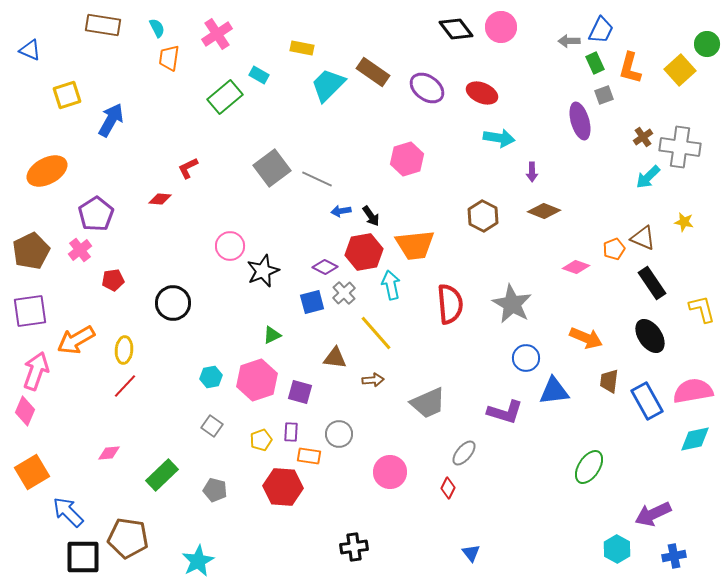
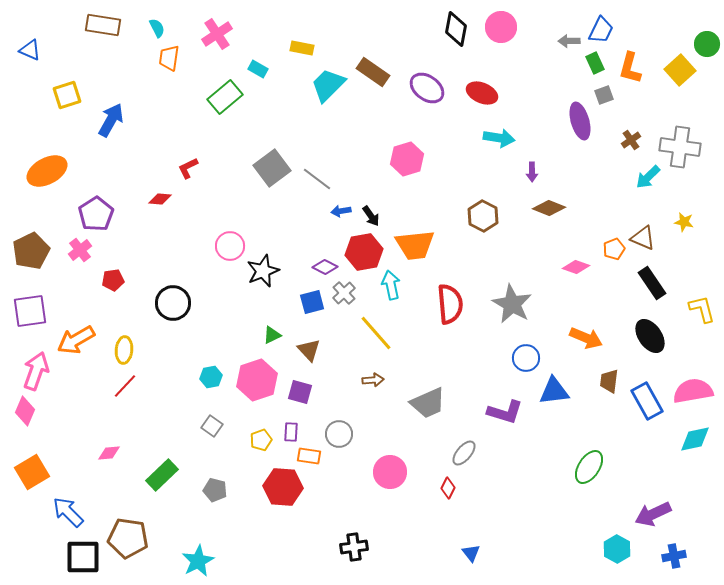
black diamond at (456, 29): rotated 48 degrees clockwise
cyan rectangle at (259, 75): moved 1 px left, 6 px up
brown cross at (643, 137): moved 12 px left, 3 px down
gray line at (317, 179): rotated 12 degrees clockwise
brown diamond at (544, 211): moved 5 px right, 3 px up
brown triangle at (335, 358): moved 26 px left, 8 px up; rotated 40 degrees clockwise
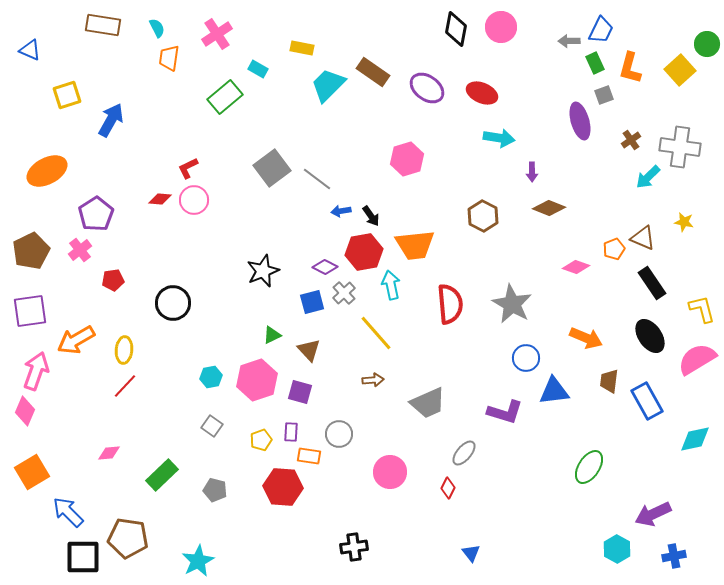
pink circle at (230, 246): moved 36 px left, 46 px up
pink semicircle at (693, 391): moved 4 px right, 32 px up; rotated 21 degrees counterclockwise
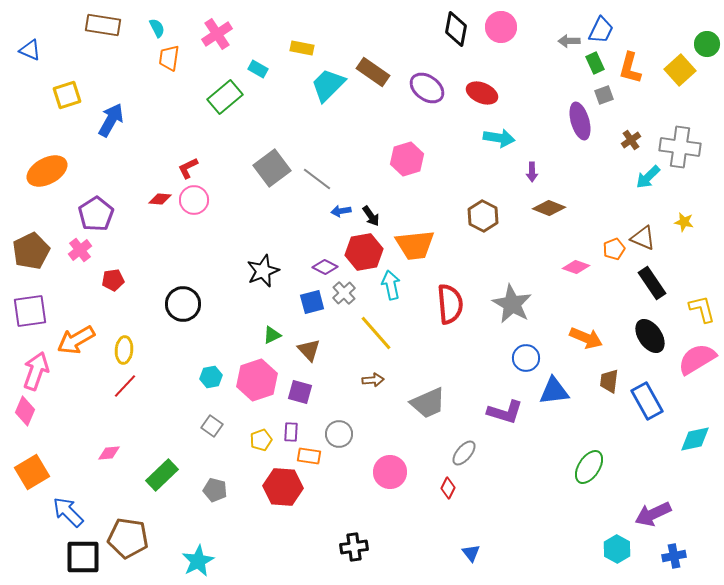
black circle at (173, 303): moved 10 px right, 1 px down
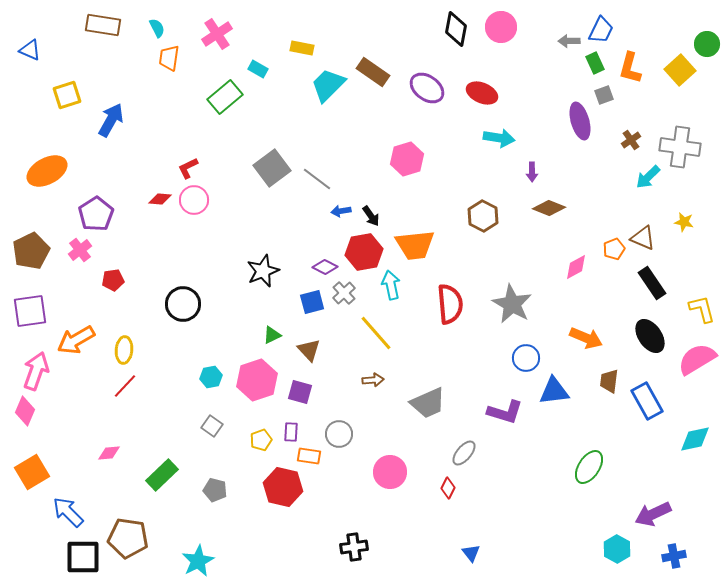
pink diamond at (576, 267): rotated 48 degrees counterclockwise
red hexagon at (283, 487): rotated 9 degrees clockwise
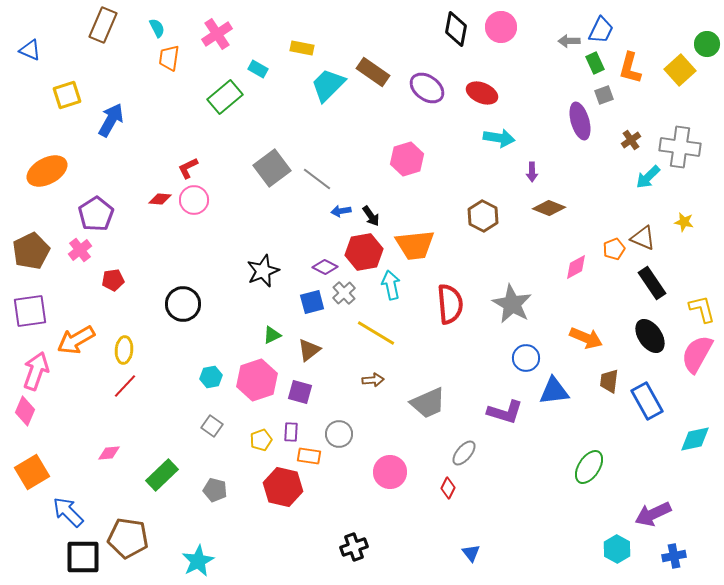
brown rectangle at (103, 25): rotated 76 degrees counterclockwise
yellow line at (376, 333): rotated 18 degrees counterclockwise
brown triangle at (309, 350): rotated 35 degrees clockwise
pink semicircle at (697, 359): moved 5 px up; rotated 30 degrees counterclockwise
black cross at (354, 547): rotated 12 degrees counterclockwise
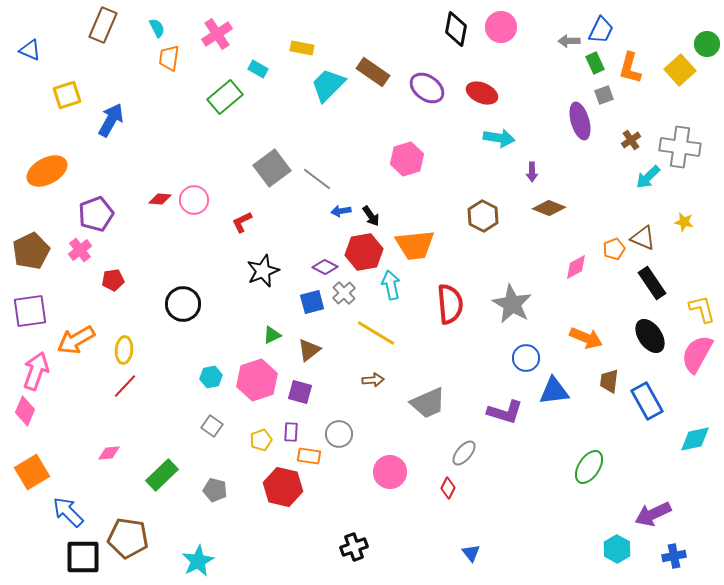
red L-shape at (188, 168): moved 54 px right, 54 px down
purple pentagon at (96, 214): rotated 12 degrees clockwise
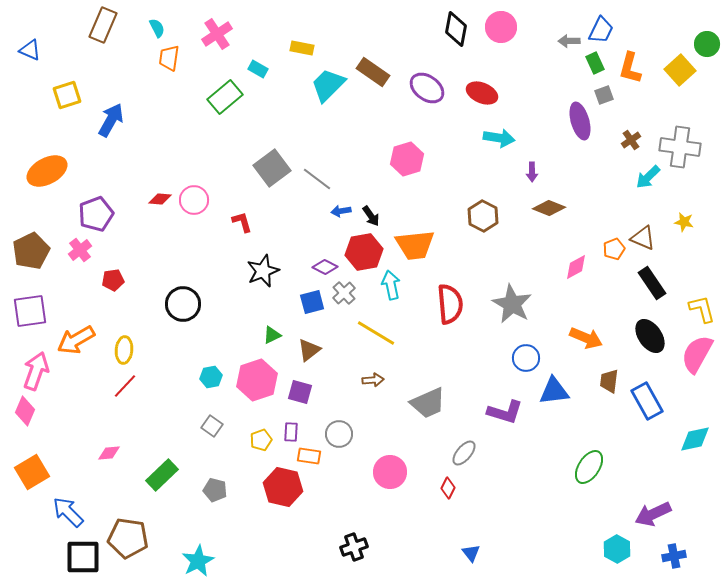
red L-shape at (242, 222): rotated 100 degrees clockwise
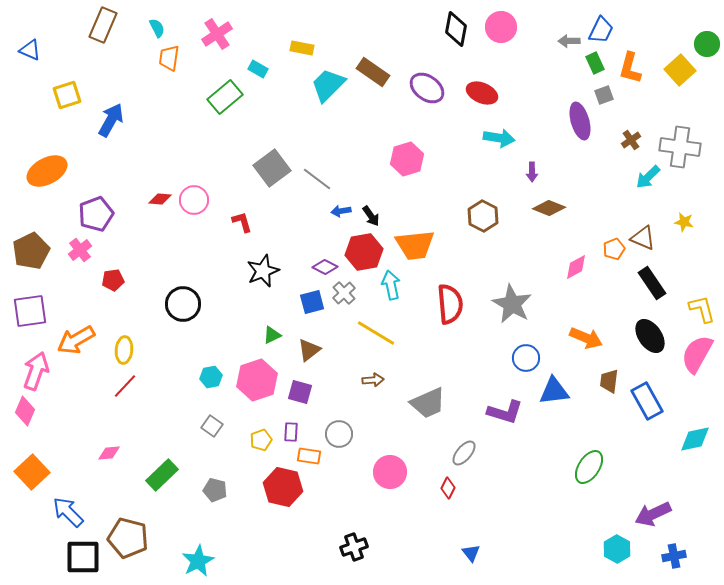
orange square at (32, 472): rotated 12 degrees counterclockwise
brown pentagon at (128, 538): rotated 6 degrees clockwise
